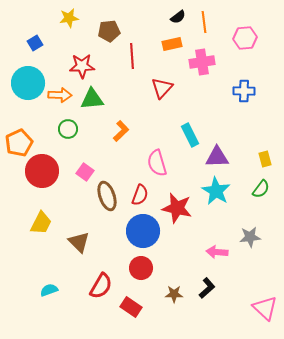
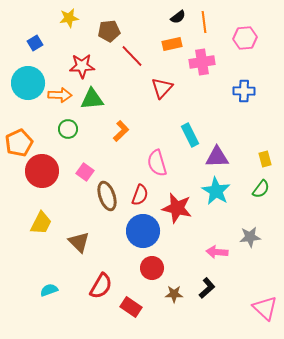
red line at (132, 56): rotated 40 degrees counterclockwise
red circle at (141, 268): moved 11 px right
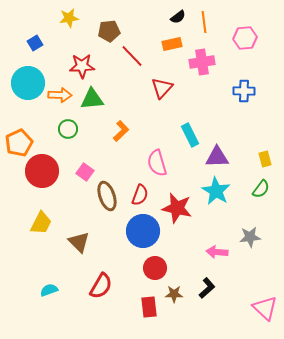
red circle at (152, 268): moved 3 px right
red rectangle at (131, 307): moved 18 px right; rotated 50 degrees clockwise
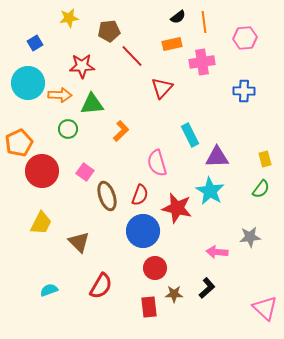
green triangle at (92, 99): moved 5 px down
cyan star at (216, 191): moved 6 px left
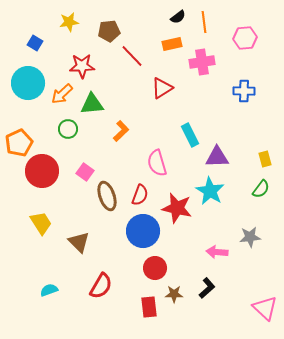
yellow star at (69, 18): moved 4 px down
blue square at (35, 43): rotated 28 degrees counterclockwise
red triangle at (162, 88): rotated 15 degrees clockwise
orange arrow at (60, 95): moved 2 px right, 1 px up; rotated 135 degrees clockwise
yellow trapezoid at (41, 223): rotated 60 degrees counterclockwise
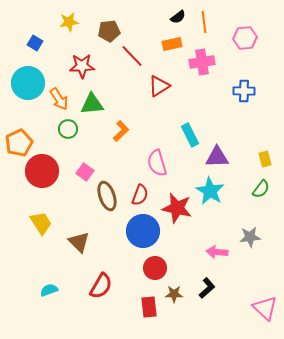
red triangle at (162, 88): moved 3 px left, 2 px up
orange arrow at (62, 94): moved 3 px left, 5 px down; rotated 80 degrees counterclockwise
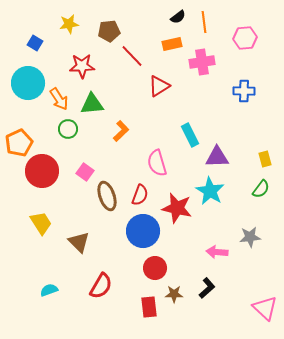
yellow star at (69, 22): moved 2 px down
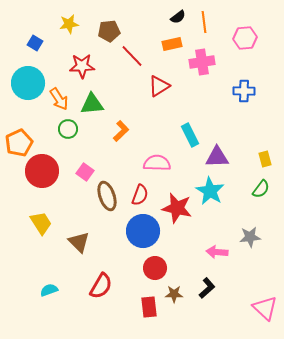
pink semicircle at (157, 163): rotated 108 degrees clockwise
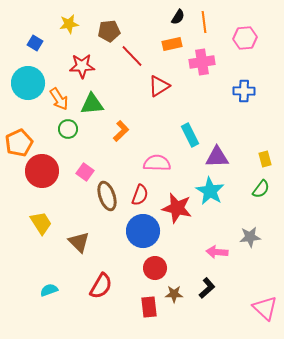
black semicircle at (178, 17): rotated 21 degrees counterclockwise
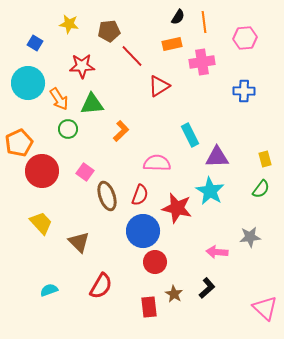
yellow star at (69, 24): rotated 18 degrees clockwise
yellow trapezoid at (41, 223): rotated 10 degrees counterclockwise
red circle at (155, 268): moved 6 px up
brown star at (174, 294): rotated 30 degrees clockwise
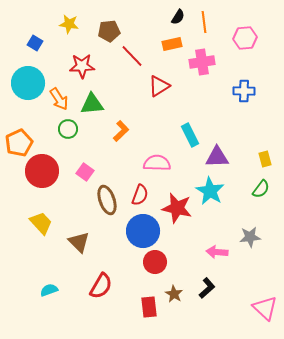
brown ellipse at (107, 196): moved 4 px down
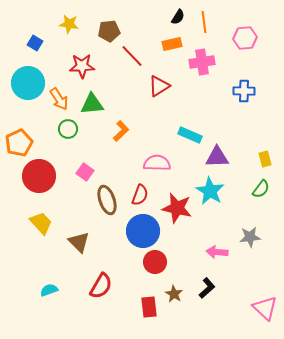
cyan rectangle at (190, 135): rotated 40 degrees counterclockwise
red circle at (42, 171): moved 3 px left, 5 px down
